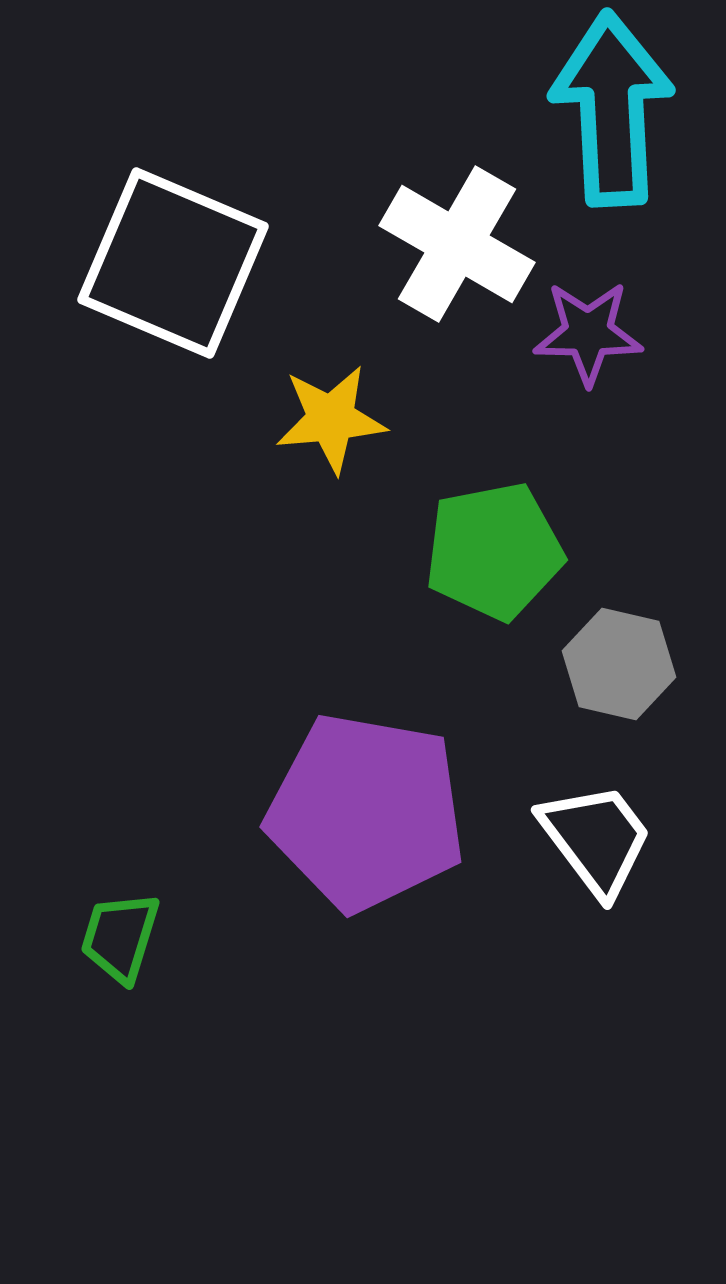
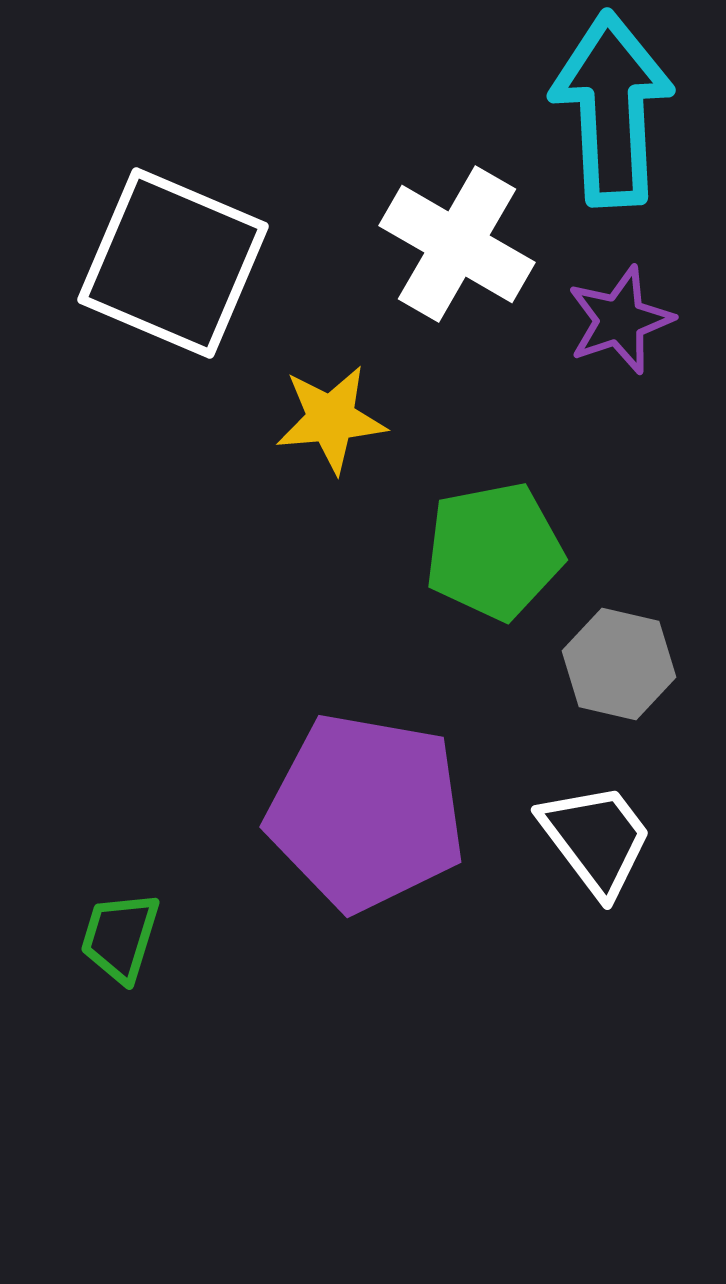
purple star: moved 32 px right, 13 px up; rotated 20 degrees counterclockwise
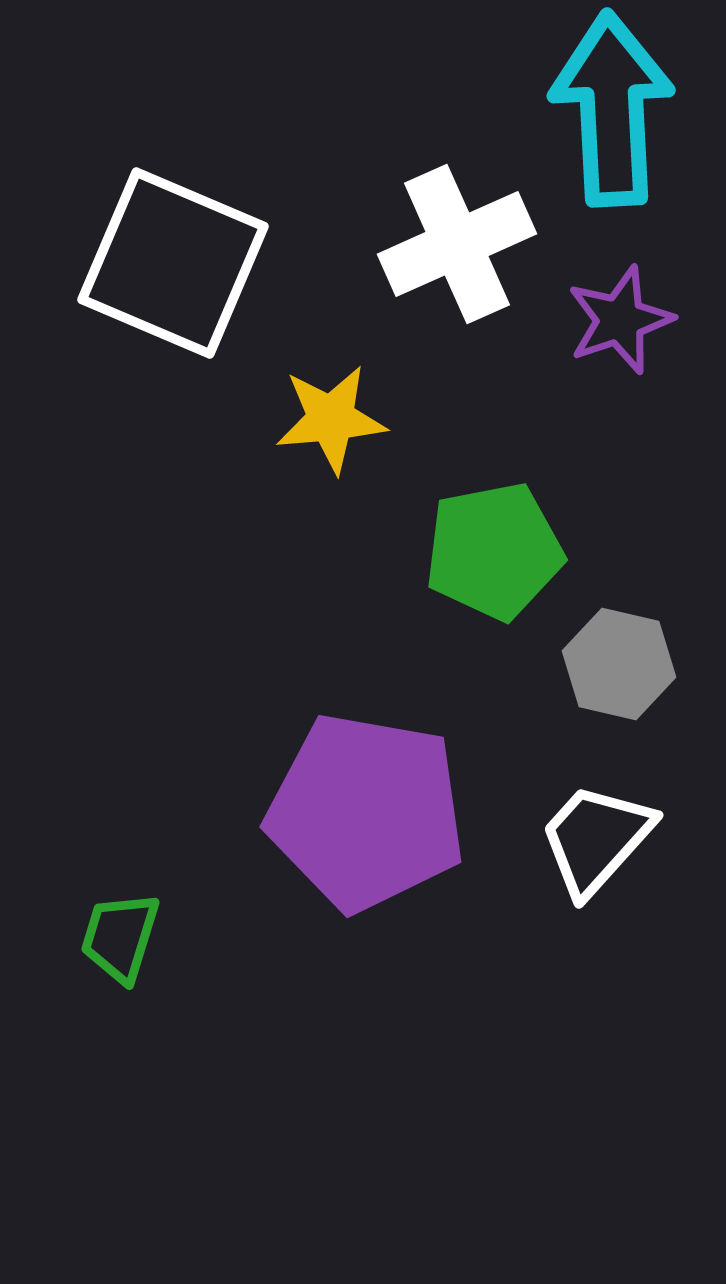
white cross: rotated 36 degrees clockwise
white trapezoid: rotated 101 degrees counterclockwise
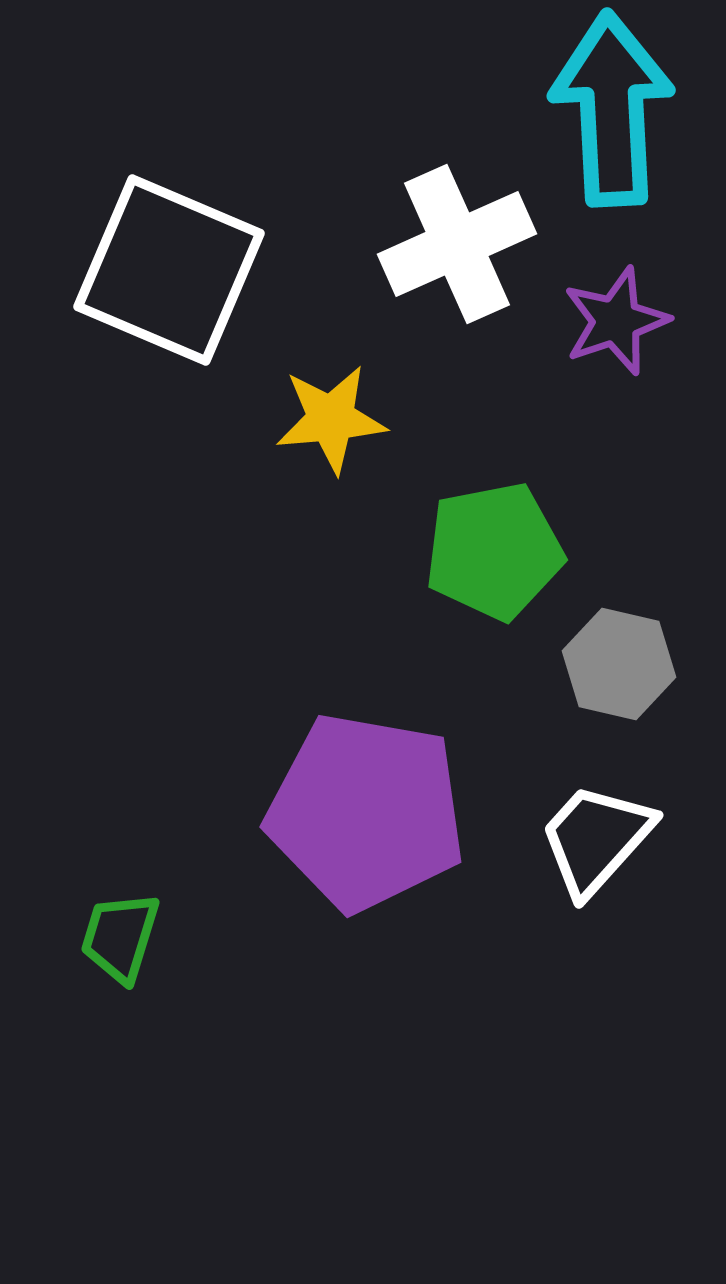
white square: moved 4 px left, 7 px down
purple star: moved 4 px left, 1 px down
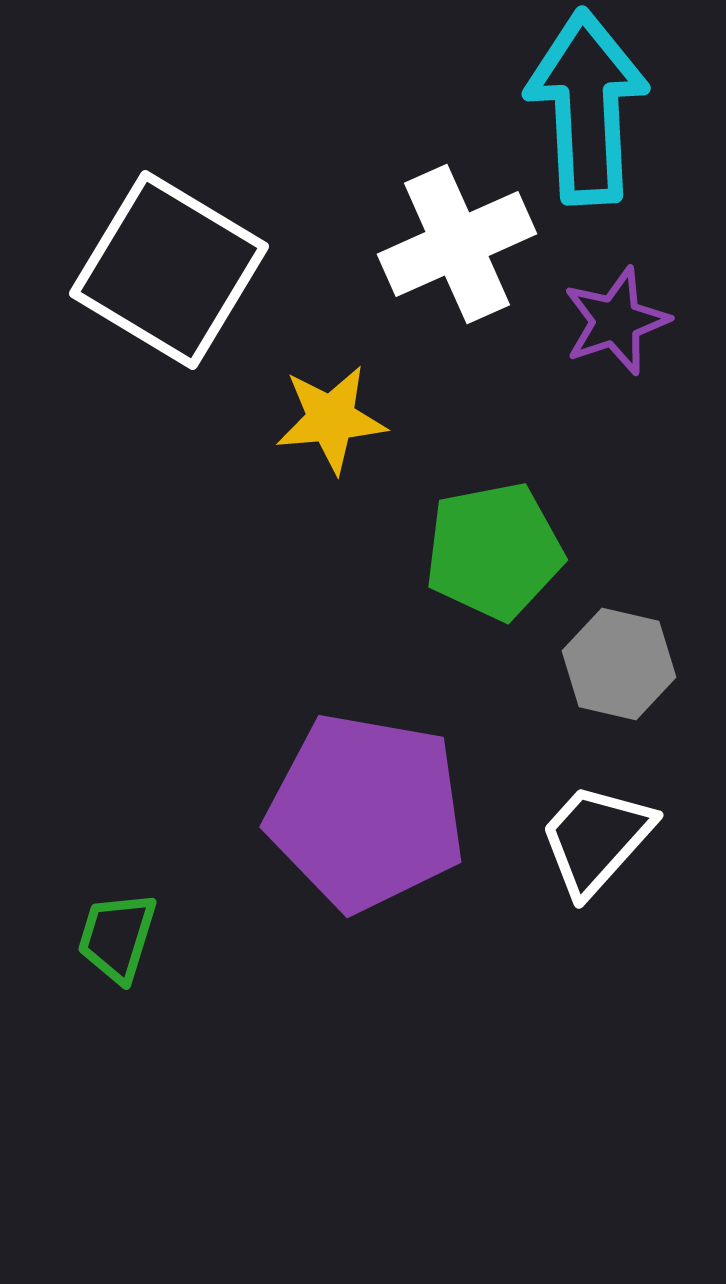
cyan arrow: moved 25 px left, 2 px up
white square: rotated 8 degrees clockwise
green trapezoid: moved 3 px left
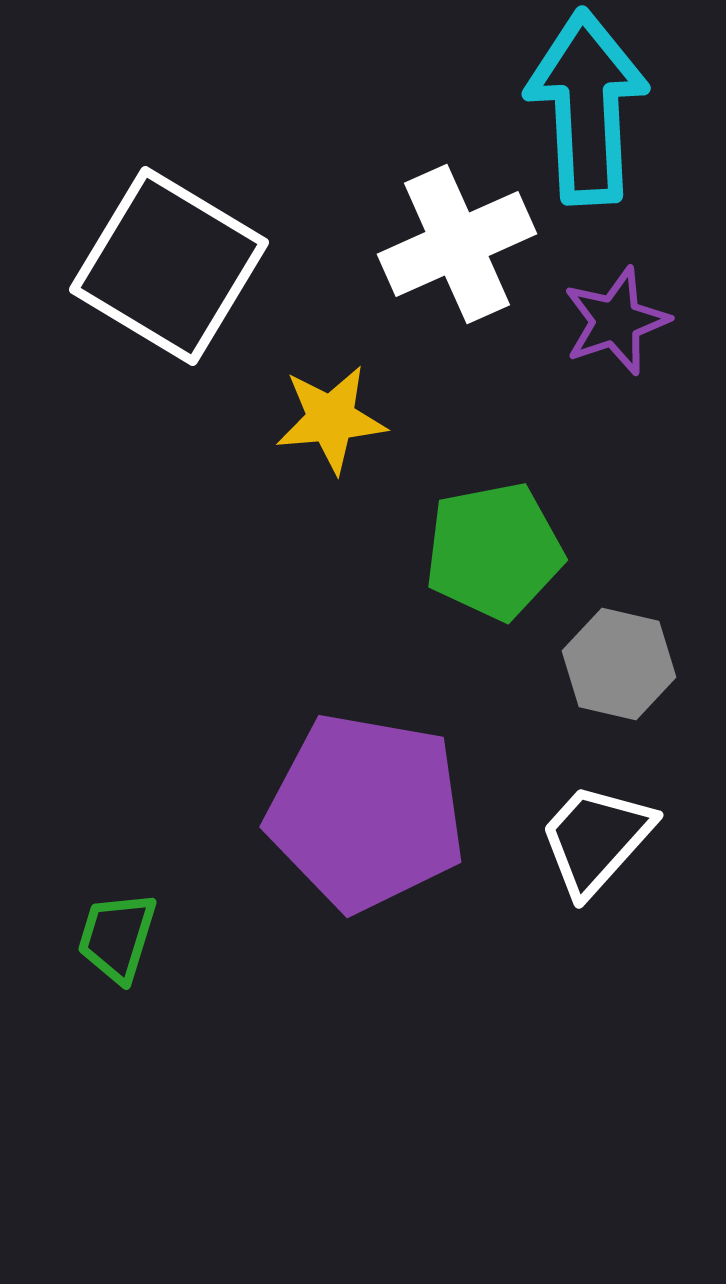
white square: moved 4 px up
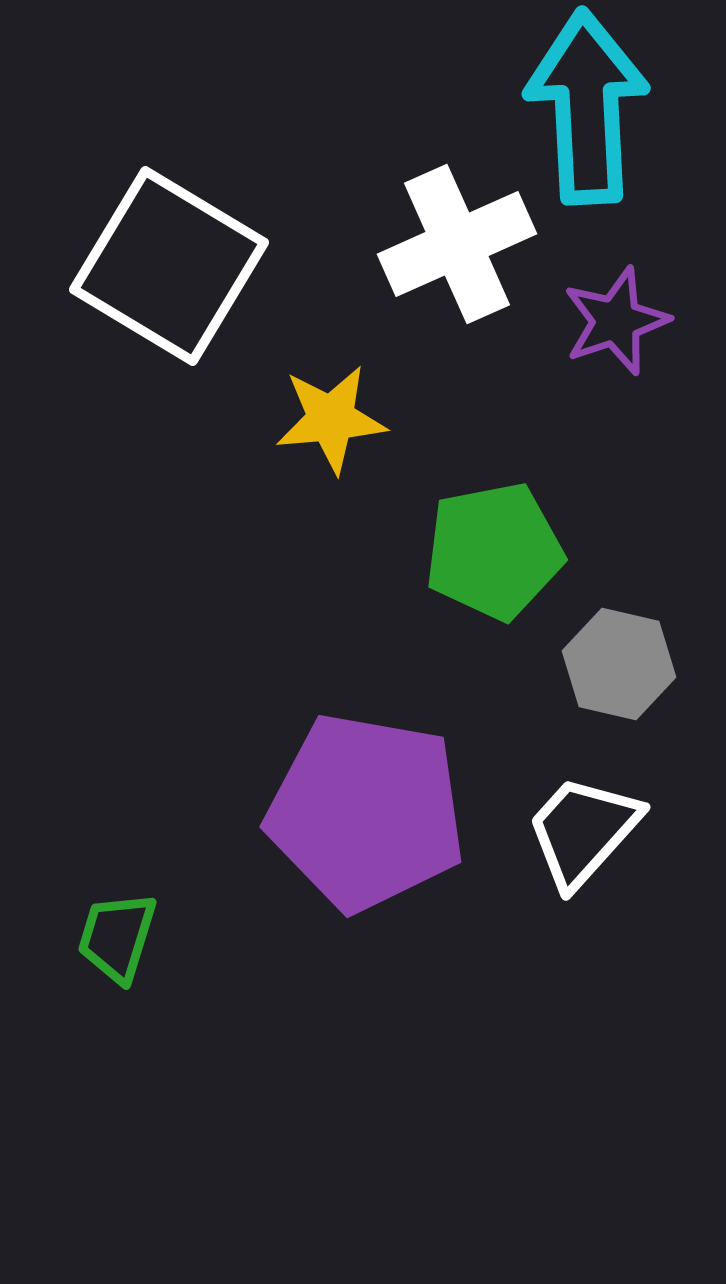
white trapezoid: moved 13 px left, 8 px up
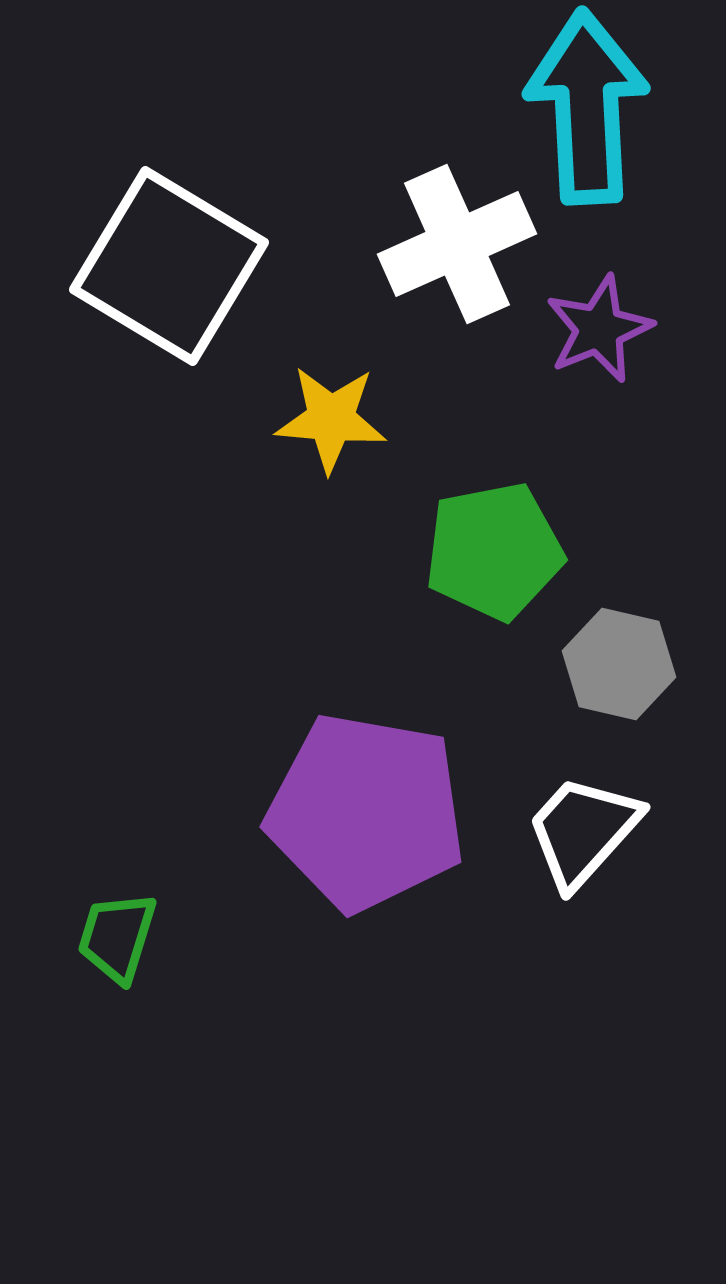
purple star: moved 17 px left, 8 px down; rotated 3 degrees counterclockwise
yellow star: rotated 10 degrees clockwise
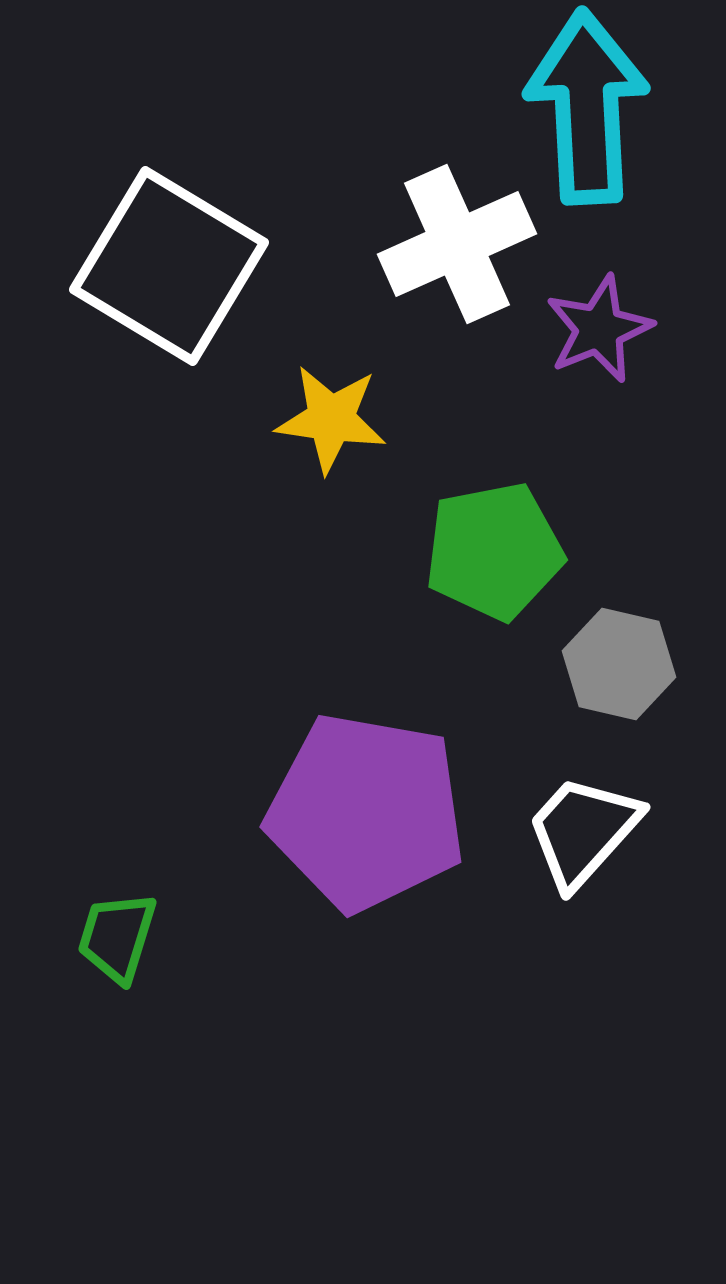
yellow star: rotated 3 degrees clockwise
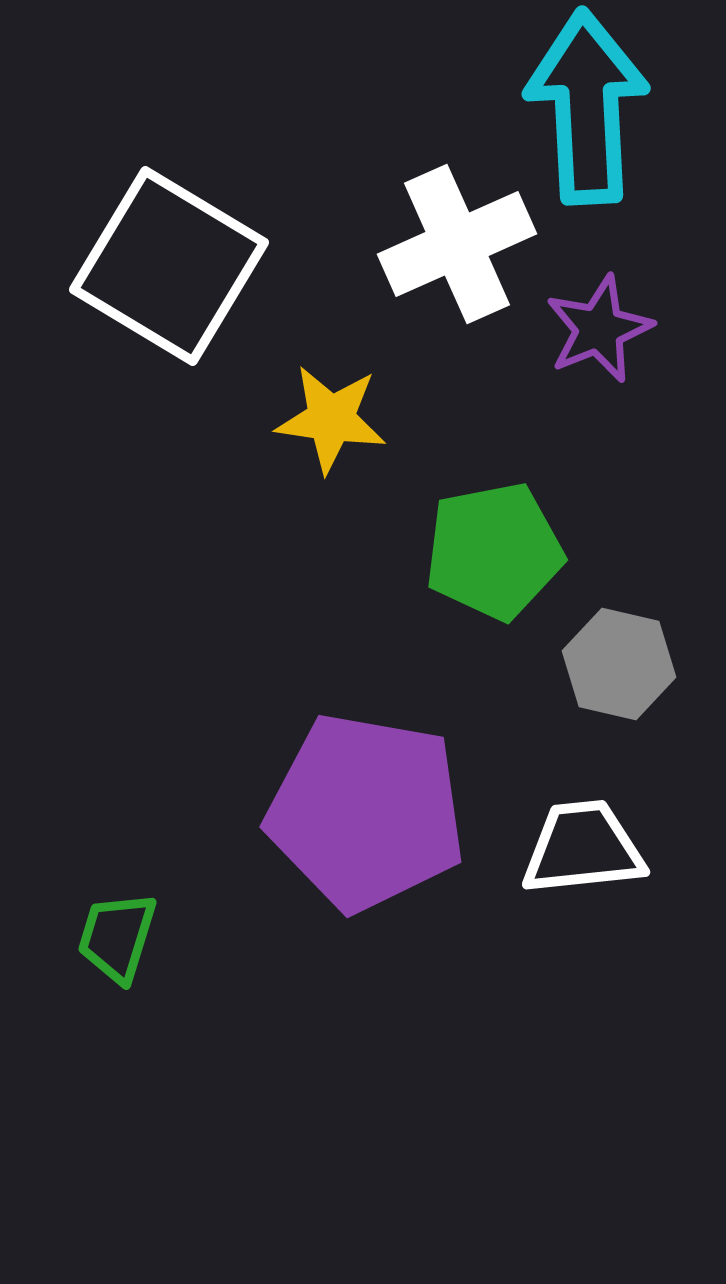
white trapezoid: moved 17 px down; rotated 42 degrees clockwise
